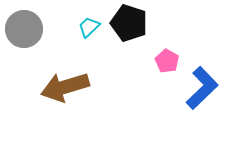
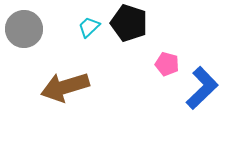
pink pentagon: moved 3 px down; rotated 15 degrees counterclockwise
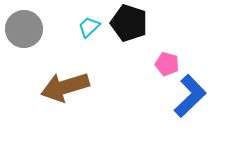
blue L-shape: moved 12 px left, 8 px down
